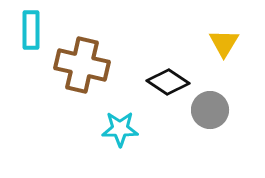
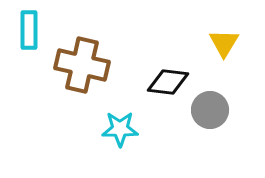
cyan rectangle: moved 2 px left
black diamond: rotated 27 degrees counterclockwise
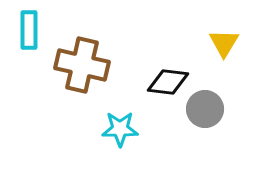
gray circle: moved 5 px left, 1 px up
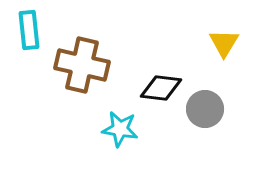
cyan rectangle: rotated 6 degrees counterclockwise
black diamond: moved 7 px left, 6 px down
cyan star: rotated 9 degrees clockwise
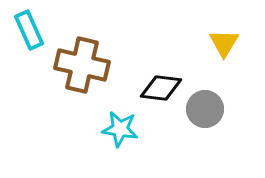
cyan rectangle: rotated 18 degrees counterclockwise
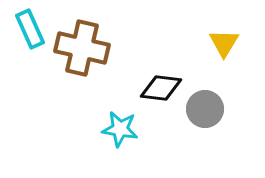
cyan rectangle: moved 1 px right, 1 px up
brown cross: moved 17 px up
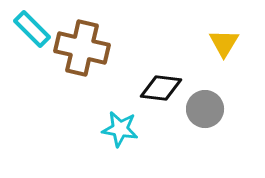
cyan rectangle: moved 2 px right; rotated 21 degrees counterclockwise
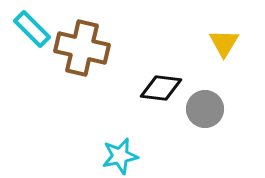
cyan star: moved 27 px down; rotated 21 degrees counterclockwise
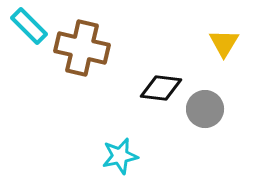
cyan rectangle: moved 3 px left, 3 px up
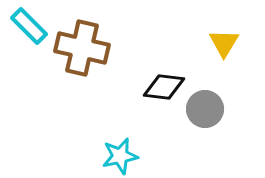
black diamond: moved 3 px right, 1 px up
